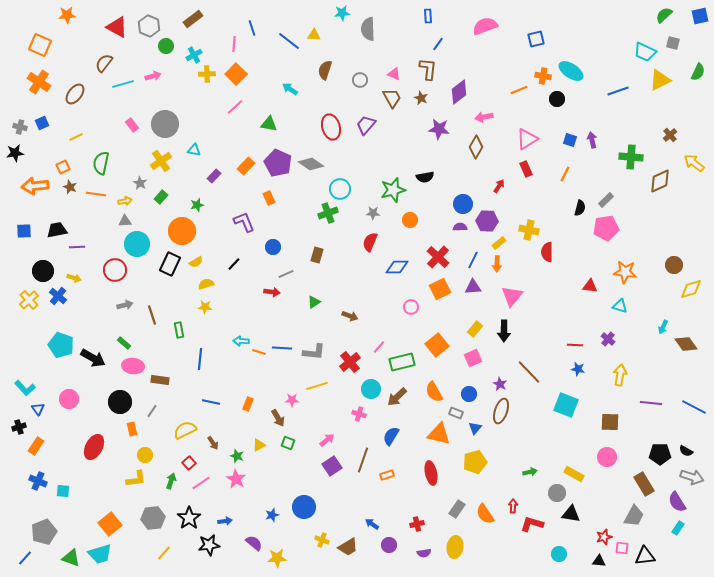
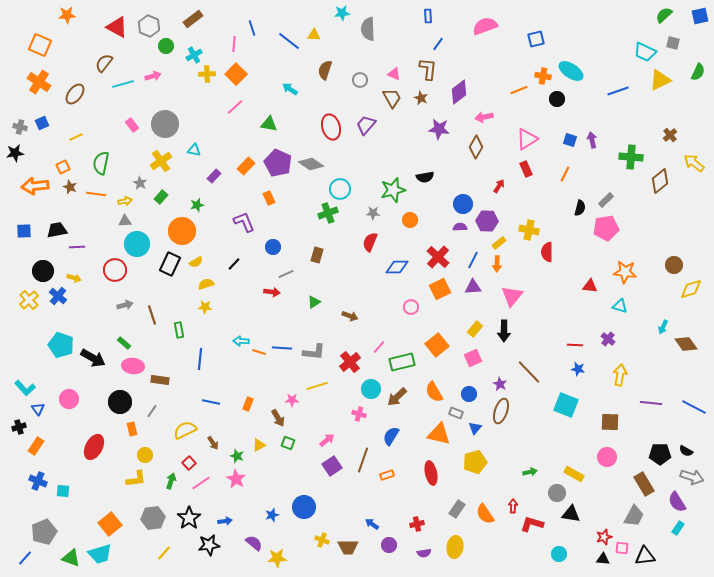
brown diamond at (660, 181): rotated 15 degrees counterclockwise
brown trapezoid at (348, 547): rotated 30 degrees clockwise
black triangle at (599, 561): moved 4 px right, 2 px up
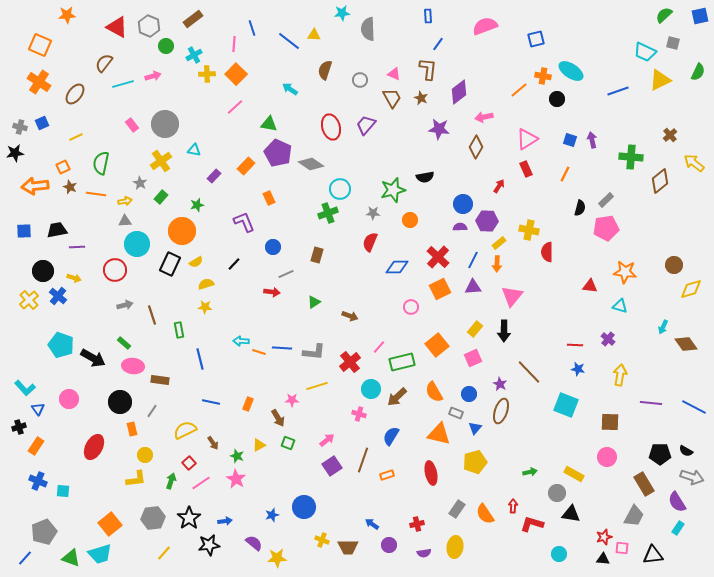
orange line at (519, 90): rotated 18 degrees counterclockwise
purple pentagon at (278, 163): moved 10 px up
blue line at (200, 359): rotated 20 degrees counterclockwise
black triangle at (645, 556): moved 8 px right, 1 px up
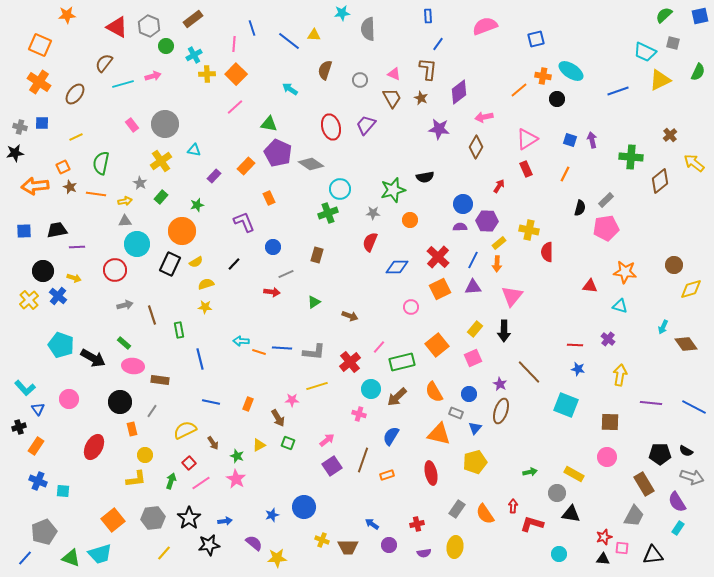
blue square at (42, 123): rotated 24 degrees clockwise
orange square at (110, 524): moved 3 px right, 4 px up
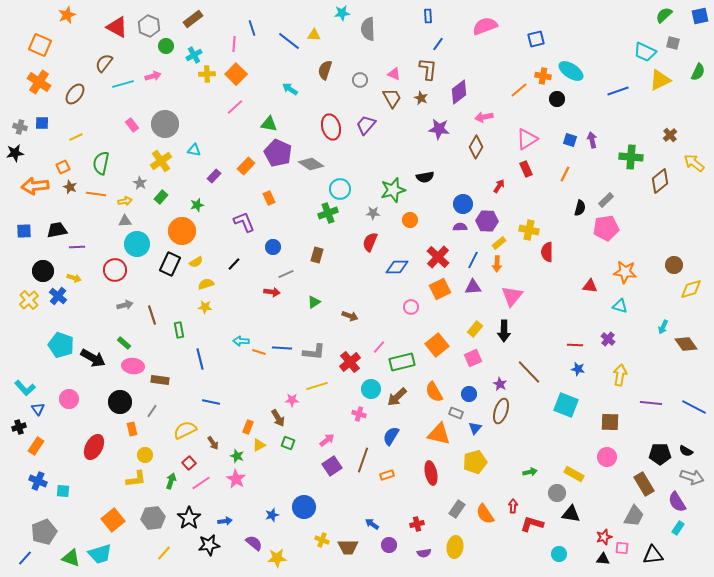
orange star at (67, 15): rotated 18 degrees counterclockwise
orange rectangle at (248, 404): moved 23 px down
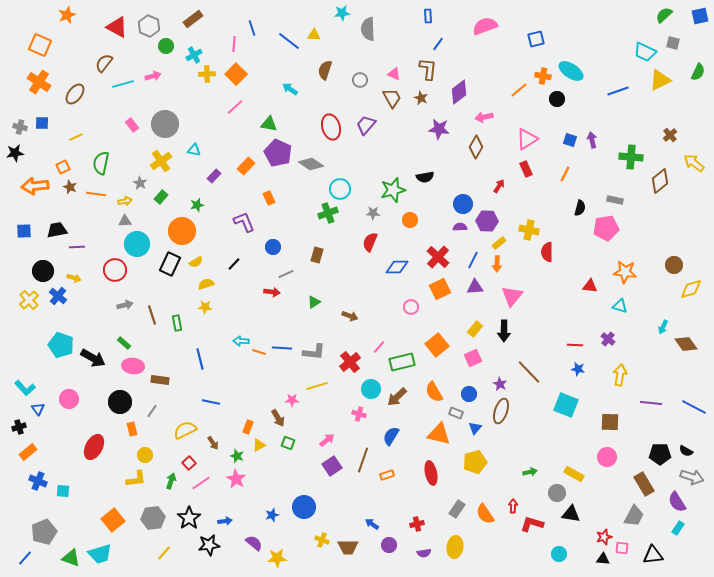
gray rectangle at (606, 200): moved 9 px right; rotated 56 degrees clockwise
purple triangle at (473, 287): moved 2 px right
green rectangle at (179, 330): moved 2 px left, 7 px up
orange rectangle at (36, 446): moved 8 px left, 6 px down; rotated 18 degrees clockwise
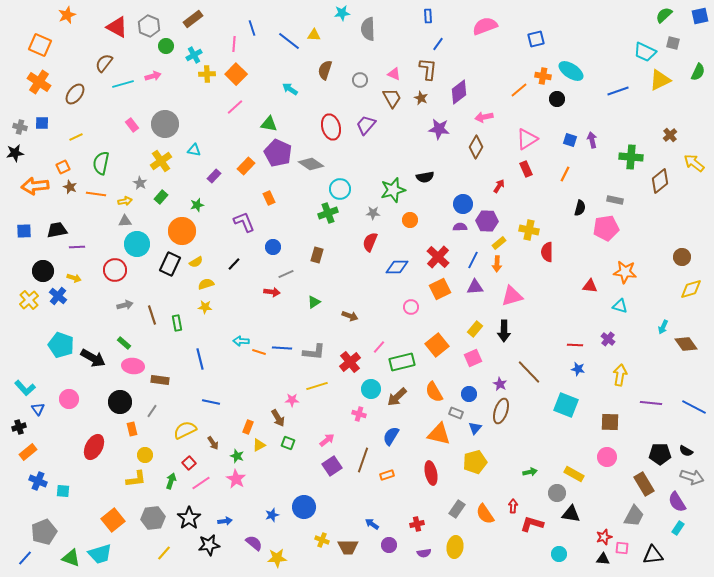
brown circle at (674, 265): moved 8 px right, 8 px up
pink triangle at (512, 296): rotated 35 degrees clockwise
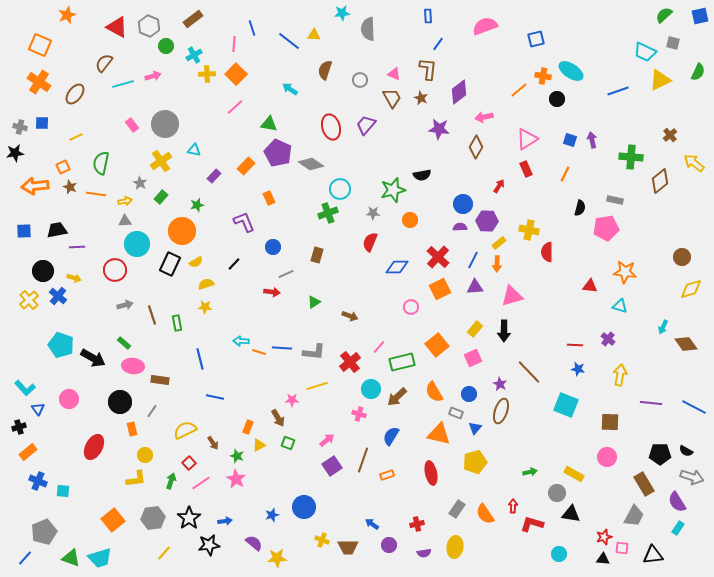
black semicircle at (425, 177): moved 3 px left, 2 px up
blue line at (211, 402): moved 4 px right, 5 px up
cyan trapezoid at (100, 554): moved 4 px down
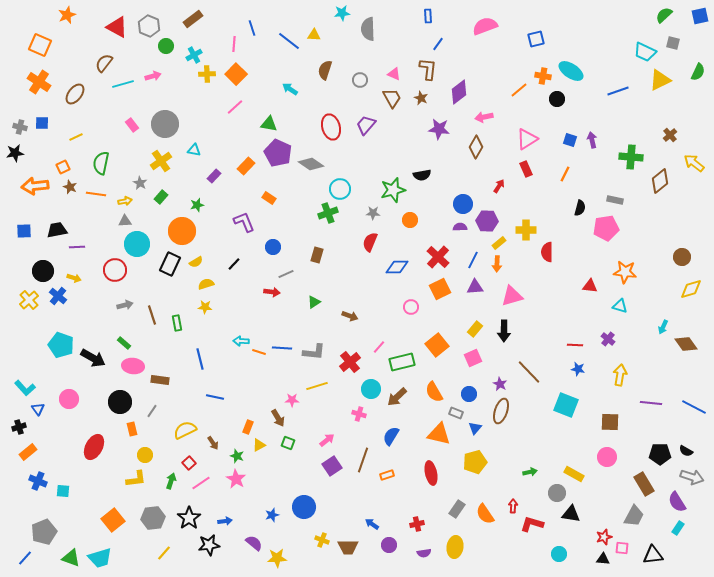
orange rectangle at (269, 198): rotated 32 degrees counterclockwise
yellow cross at (529, 230): moved 3 px left; rotated 12 degrees counterclockwise
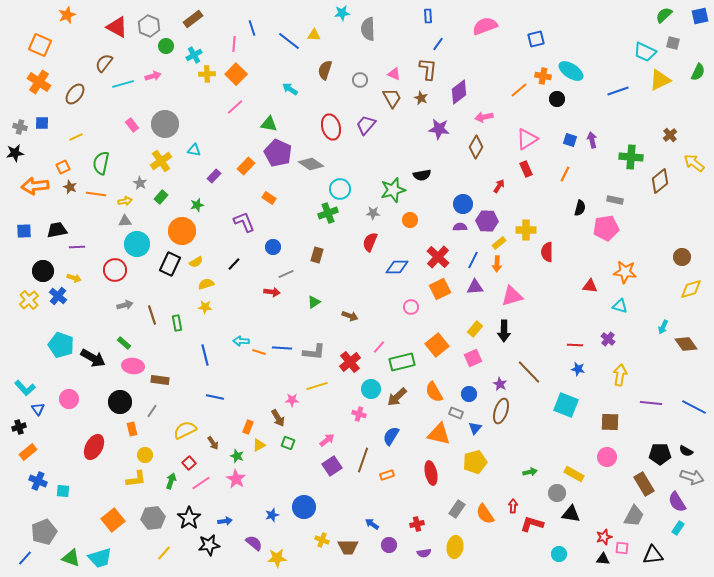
blue line at (200, 359): moved 5 px right, 4 px up
